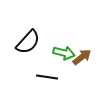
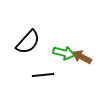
brown arrow: rotated 114 degrees counterclockwise
black line: moved 4 px left, 2 px up; rotated 15 degrees counterclockwise
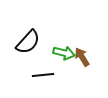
brown arrow: rotated 30 degrees clockwise
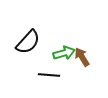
green arrow: rotated 30 degrees counterclockwise
black line: moved 6 px right; rotated 10 degrees clockwise
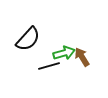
black semicircle: moved 3 px up
black line: moved 9 px up; rotated 20 degrees counterclockwise
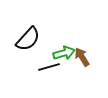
black line: moved 1 px down
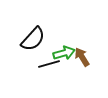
black semicircle: moved 5 px right
black line: moved 3 px up
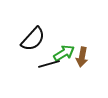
green arrow: rotated 15 degrees counterclockwise
brown arrow: rotated 138 degrees counterclockwise
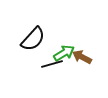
brown arrow: rotated 108 degrees clockwise
black line: moved 3 px right
